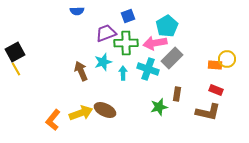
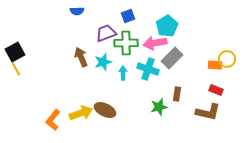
brown arrow: moved 14 px up
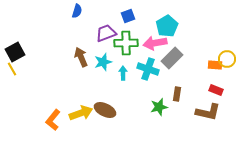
blue semicircle: rotated 72 degrees counterclockwise
yellow line: moved 4 px left
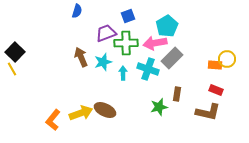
black square: rotated 18 degrees counterclockwise
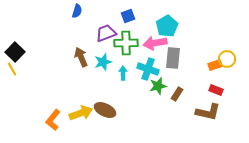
gray rectangle: moved 1 px right; rotated 40 degrees counterclockwise
orange rectangle: rotated 24 degrees counterclockwise
brown rectangle: rotated 24 degrees clockwise
green star: moved 1 px left, 21 px up
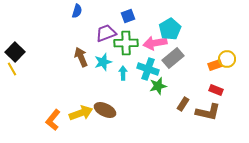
cyan pentagon: moved 3 px right, 3 px down
gray rectangle: rotated 45 degrees clockwise
brown rectangle: moved 6 px right, 10 px down
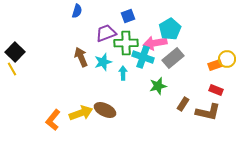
cyan cross: moved 5 px left, 12 px up
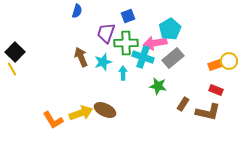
purple trapezoid: rotated 50 degrees counterclockwise
yellow circle: moved 2 px right, 2 px down
green star: rotated 24 degrees clockwise
orange L-shape: rotated 70 degrees counterclockwise
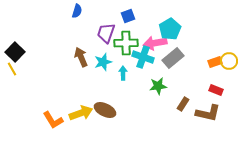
orange rectangle: moved 3 px up
green star: rotated 18 degrees counterclockwise
brown L-shape: moved 1 px down
